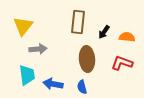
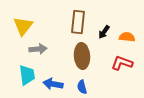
brown ellipse: moved 5 px left, 3 px up
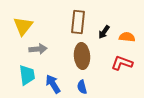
blue arrow: rotated 48 degrees clockwise
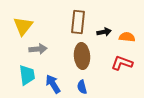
black arrow: rotated 136 degrees counterclockwise
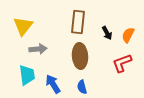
black arrow: moved 3 px right, 1 px down; rotated 72 degrees clockwise
orange semicircle: moved 1 px right, 2 px up; rotated 70 degrees counterclockwise
brown ellipse: moved 2 px left
red L-shape: rotated 40 degrees counterclockwise
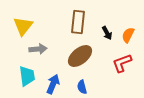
brown ellipse: rotated 55 degrees clockwise
cyan trapezoid: moved 1 px down
blue arrow: rotated 54 degrees clockwise
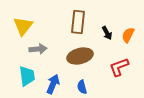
brown ellipse: rotated 25 degrees clockwise
red L-shape: moved 3 px left, 4 px down
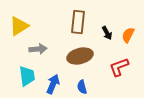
yellow triangle: moved 4 px left; rotated 20 degrees clockwise
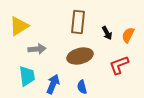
gray arrow: moved 1 px left
red L-shape: moved 2 px up
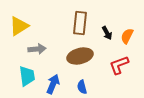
brown rectangle: moved 2 px right, 1 px down
orange semicircle: moved 1 px left, 1 px down
